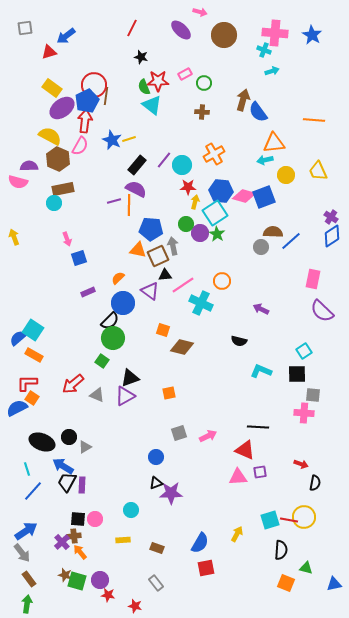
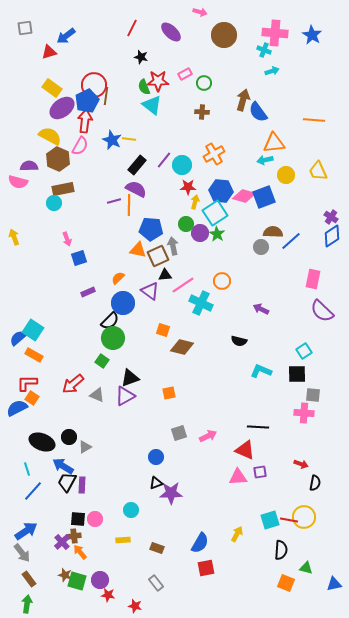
purple ellipse at (181, 30): moved 10 px left, 2 px down
yellow line at (129, 139): rotated 24 degrees clockwise
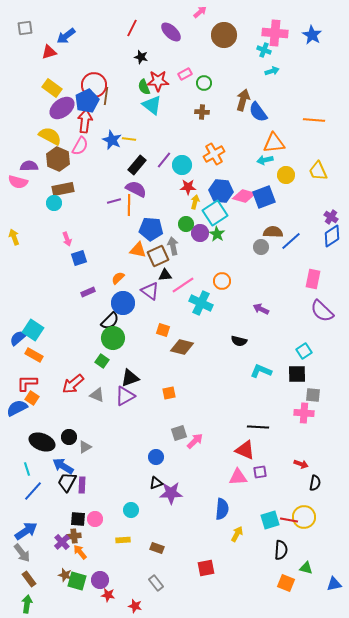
pink arrow at (200, 12): rotated 56 degrees counterclockwise
pink arrow at (208, 436): moved 13 px left, 5 px down; rotated 18 degrees counterclockwise
blue semicircle at (200, 543): moved 22 px right, 34 px up; rotated 25 degrees counterclockwise
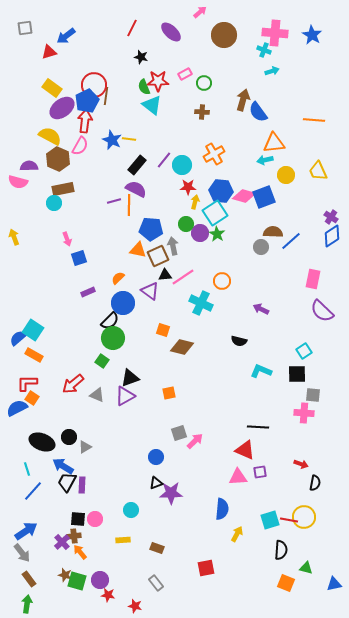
pink line at (183, 285): moved 8 px up
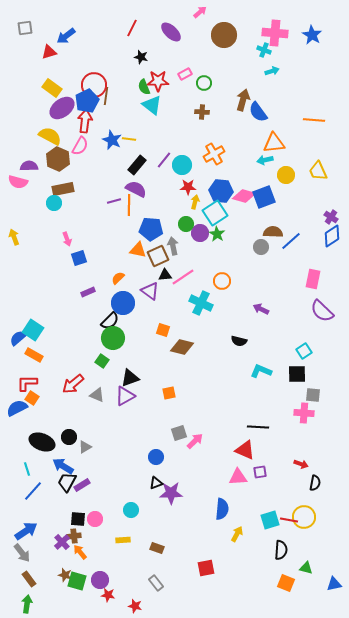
purple rectangle at (82, 485): rotated 56 degrees clockwise
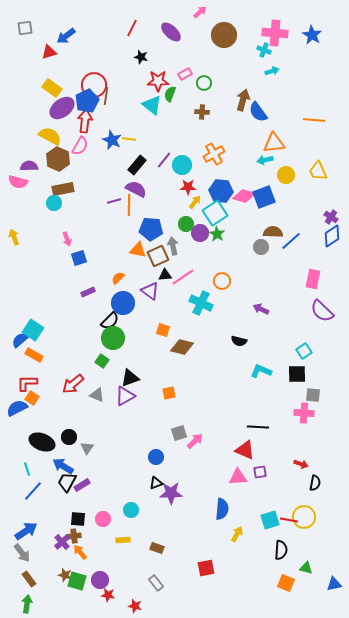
green semicircle at (144, 87): moved 26 px right, 7 px down; rotated 42 degrees clockwise
yellow arrow at (195, 202): rotated 24 degrees clockwise
blue semicircle at (18, 338): moved 2 px right, 2 px down
gray triangle at (85, 447): moved 2 px right, 1 px down; rotated 24 degrees counterclockwise
pink circle at (95, 519): moved 8 px right
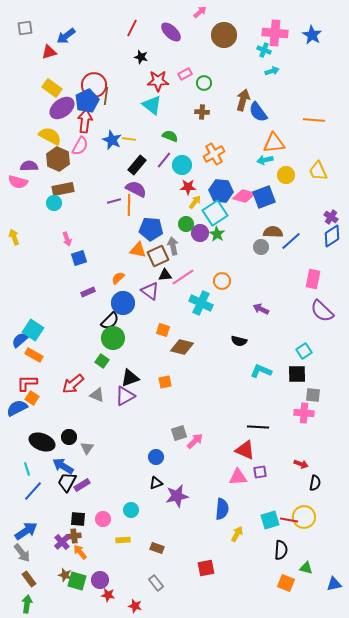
green semicircle at (170, 94): moved 42 px down; rotated 91 degrees clockwise
orange square at (169, 393): moved 4 px left, 11 px up
purple star at (171, 493): moved 6 px right, 3 px down; rotated 10 degrees counterclockwise
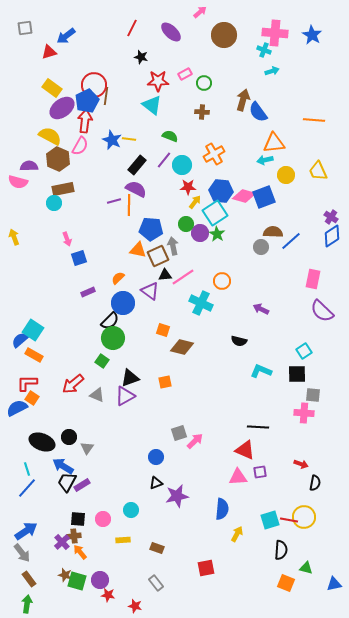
blue line at (33, 491): moved 6 px left, 3 px up
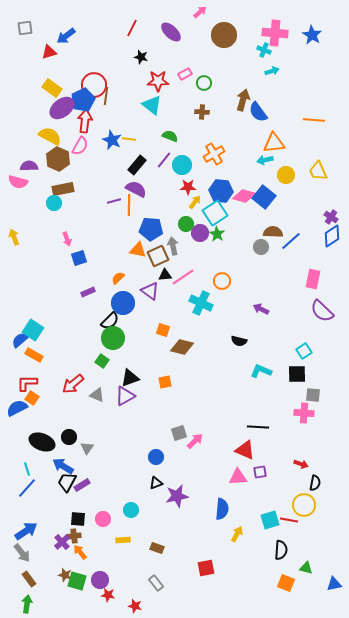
blue pentagon at (87, 101): moved 4 px left, 1 px up
blue square at (264, 197): rotated 30 degrees counterclockwise
yellow circle at (304, 517): moved 12 px up
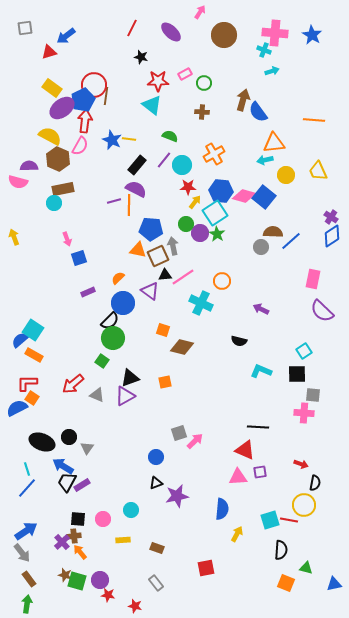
pink arrow at (200, 12): rotated 16 degrees counterclockwise
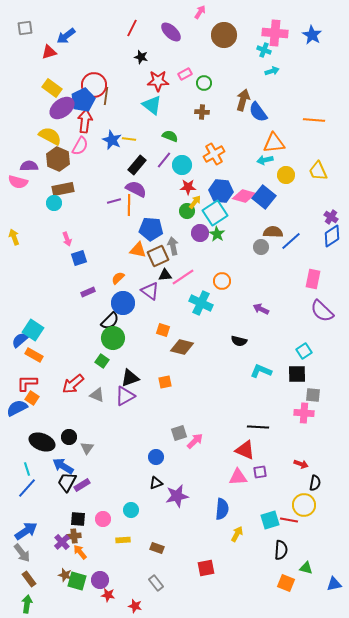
green circle at (186, 224): moved 1 px right, 13 px up
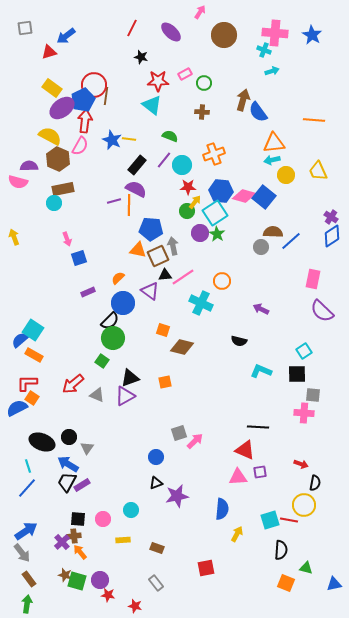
orange cross at (214, 154): rotated 10 degrees clockwise
cyan arrow at (265, 160): moved 7 px right
blue arrow at (63, 466): moved 5 px right, 2 px up
cyan line at (27, 469): moved 1 px right, 3 px up
